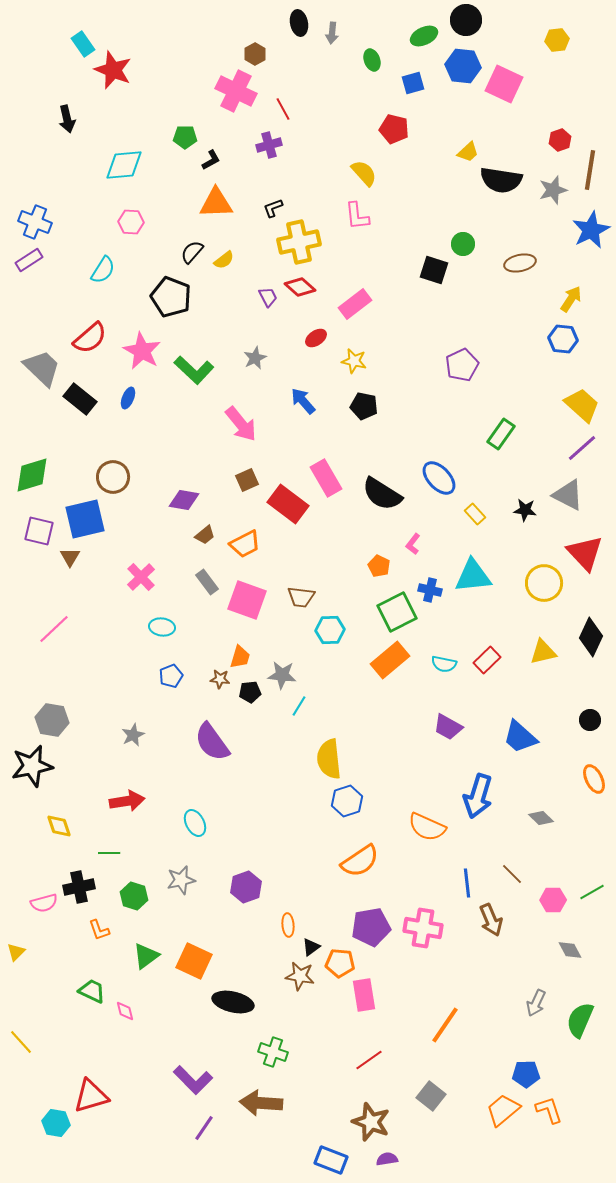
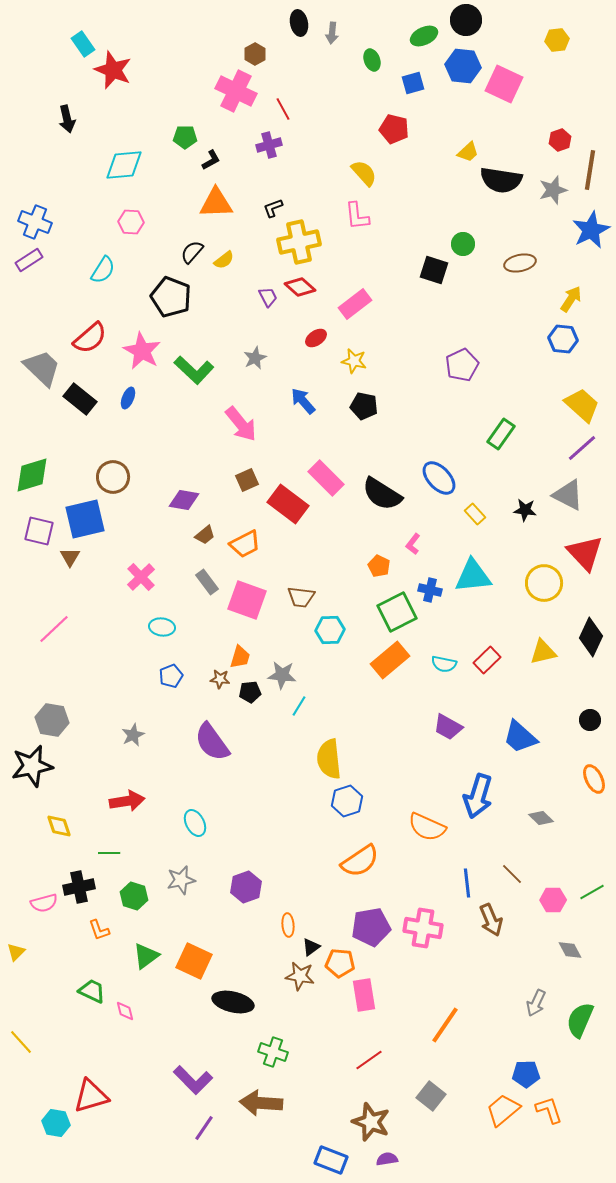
pink rectangle at (326, 478): rotated 15 degrees counterclockwise
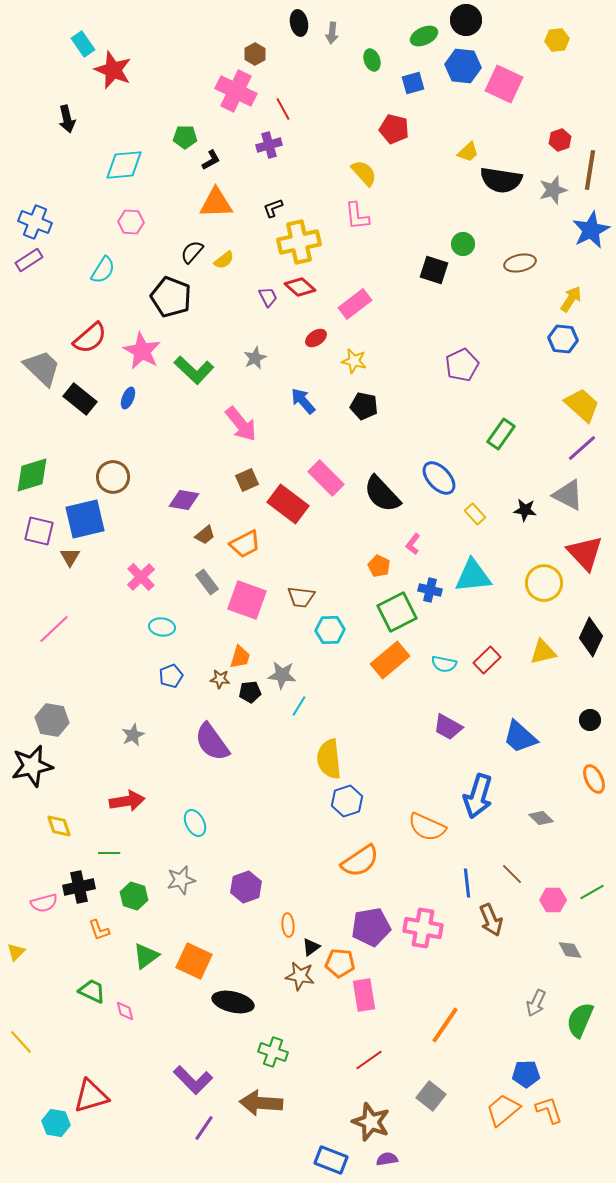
black semicircle at (382, 494): rotated 15 degrees clockwise
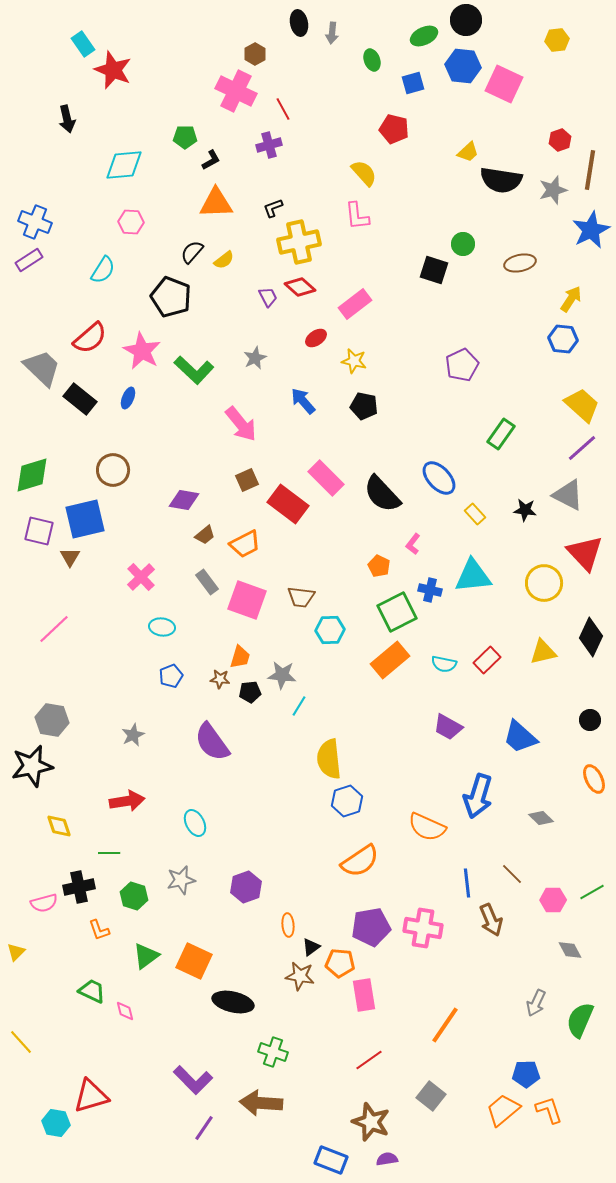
brown circle at (113, 477): moved 7 px up
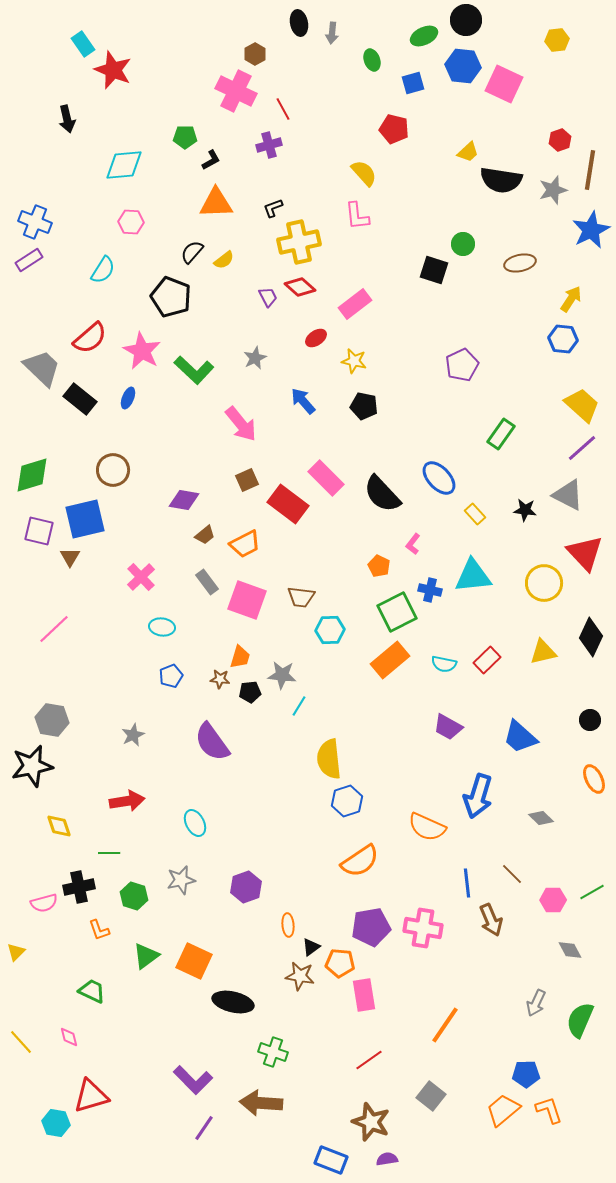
pink diamond at (125, 1011): moved 56 px left, 26 px down
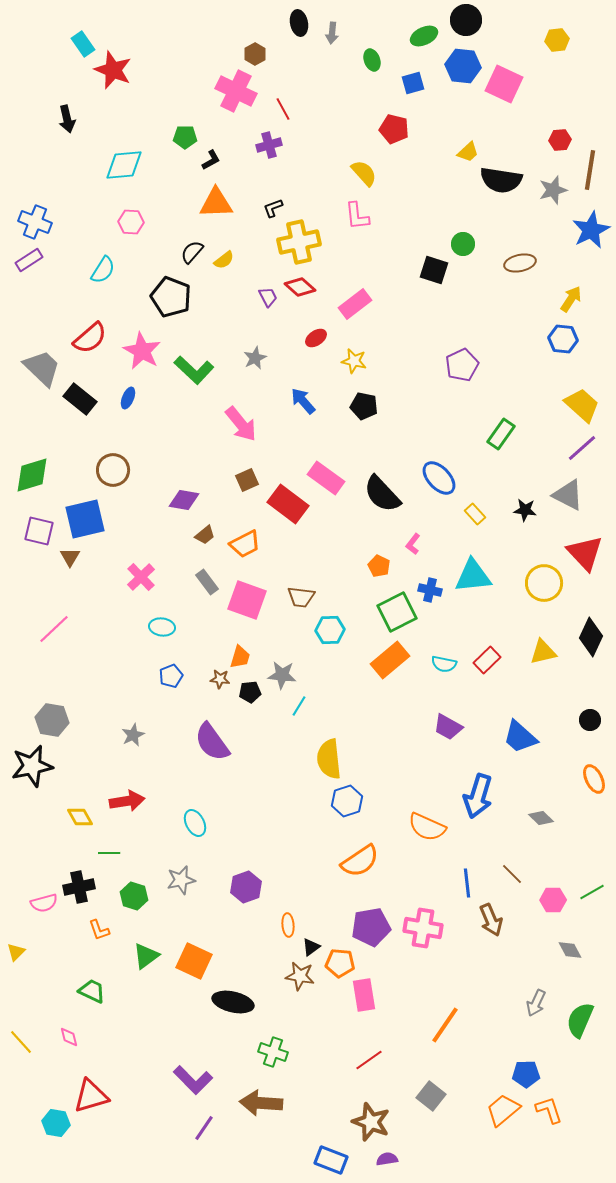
red hexagon at (560, 140): rotated 15 degrees clockwise
pink rectangle at (326, 478): rotated 9 degrees counterclockwise
yellow diamond at (59, 826): moved 21 px right, 9 px up; rotated 12 degrees counterclockwise
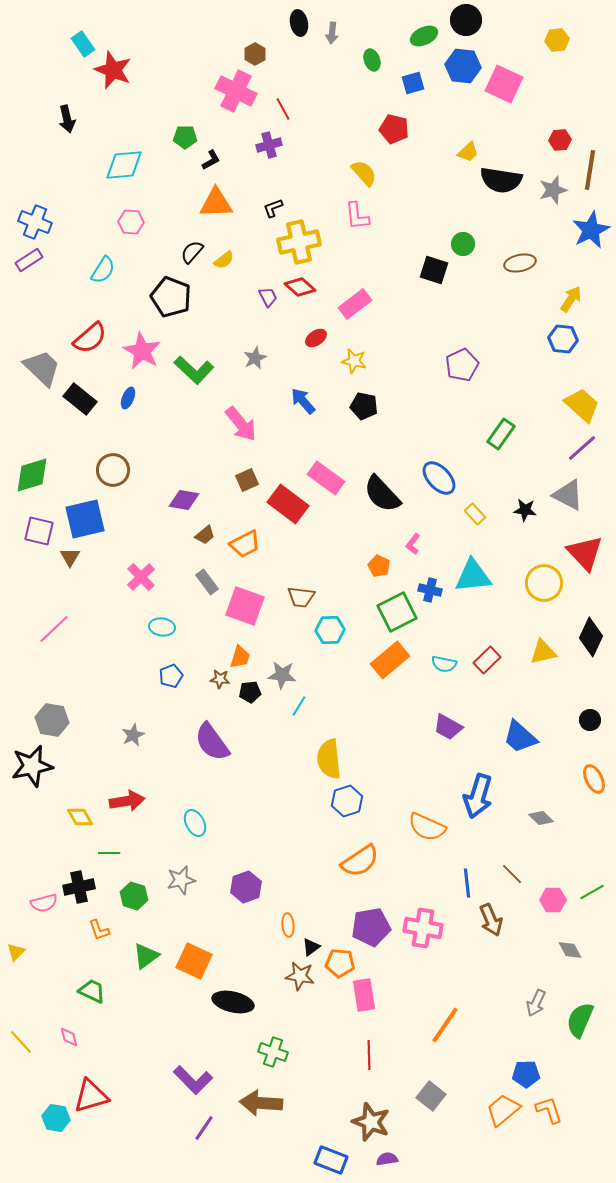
pink square at (247, 600): moved 2 px left, 6 px down
red line at (369, 1060): moved 5 px up; rotated 56 degrees counterclockwise
cyan hexagon at (56, 1123): moved 5 px up
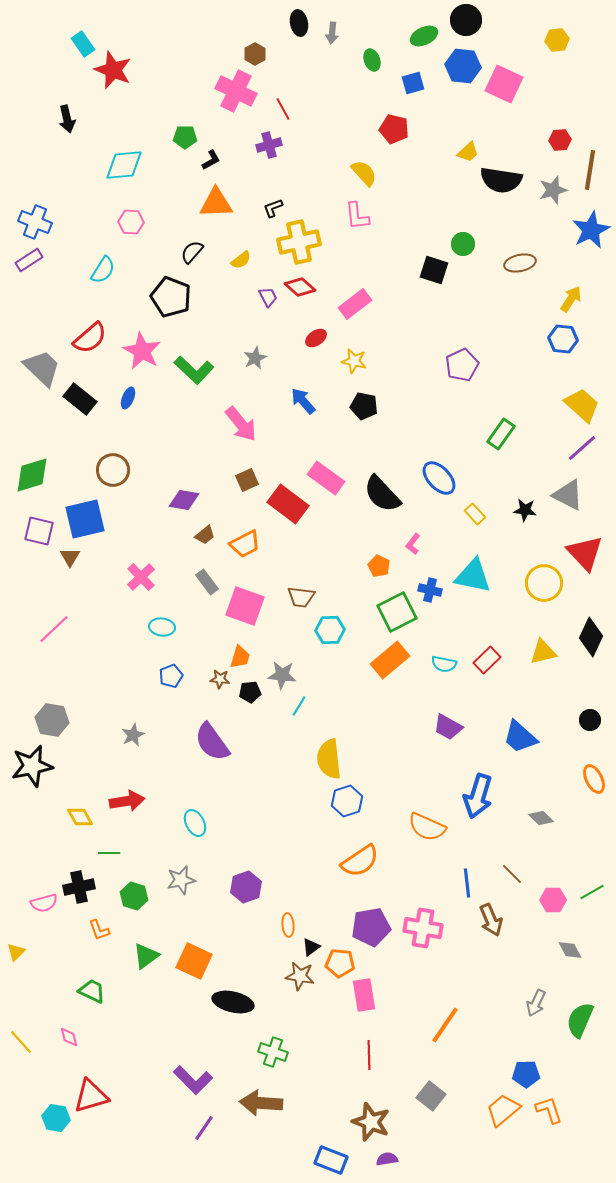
yellow semicircle at (224, 260): moved 17 px right
cyan triangle at (473, 576): rotated 18 degrees clockwise
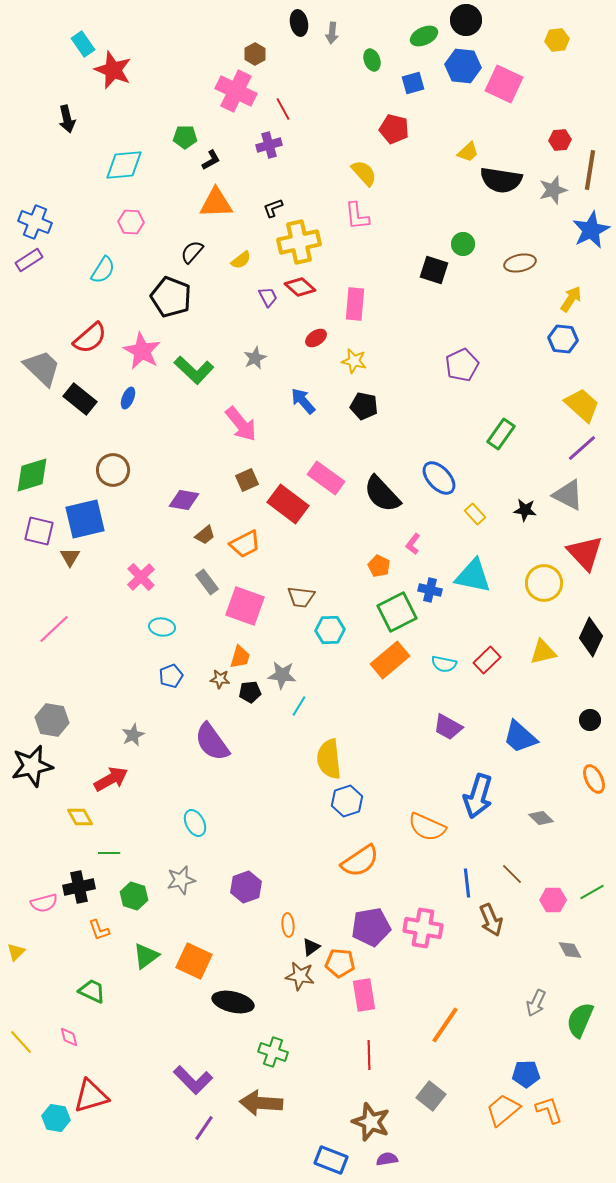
pink rectangle at (355, 304): rotated 48 degrees counterclockwise
red arrow at (127, 801): moved 16 px left, 22 px up; rotated 20 degrees counterclockwise
